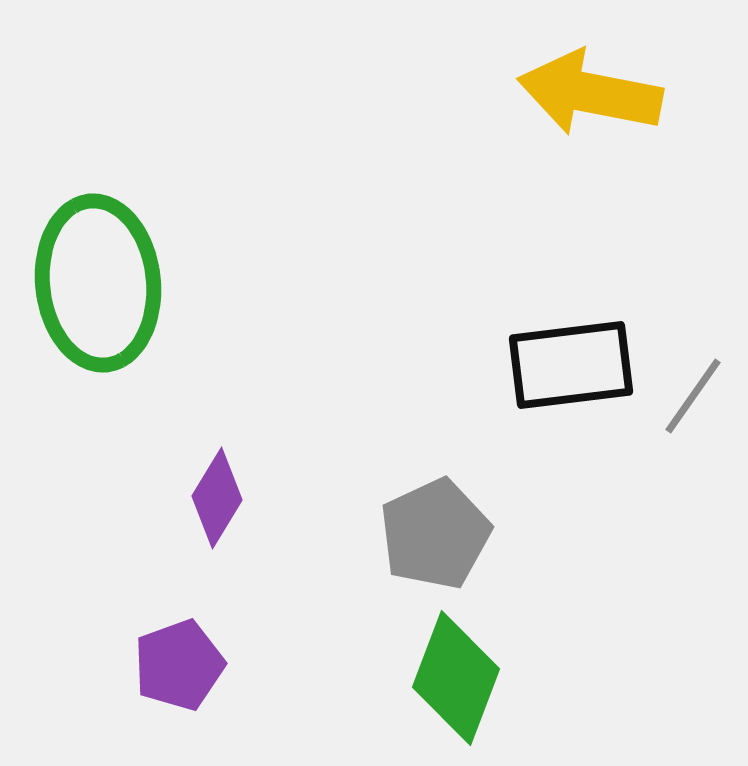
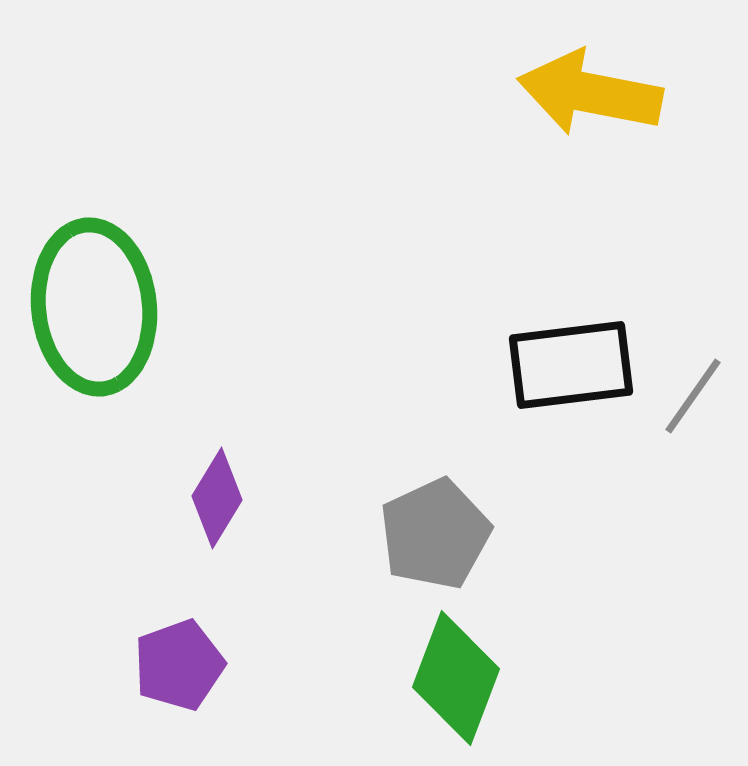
green ellipse: moved 4 px left, 24 px down
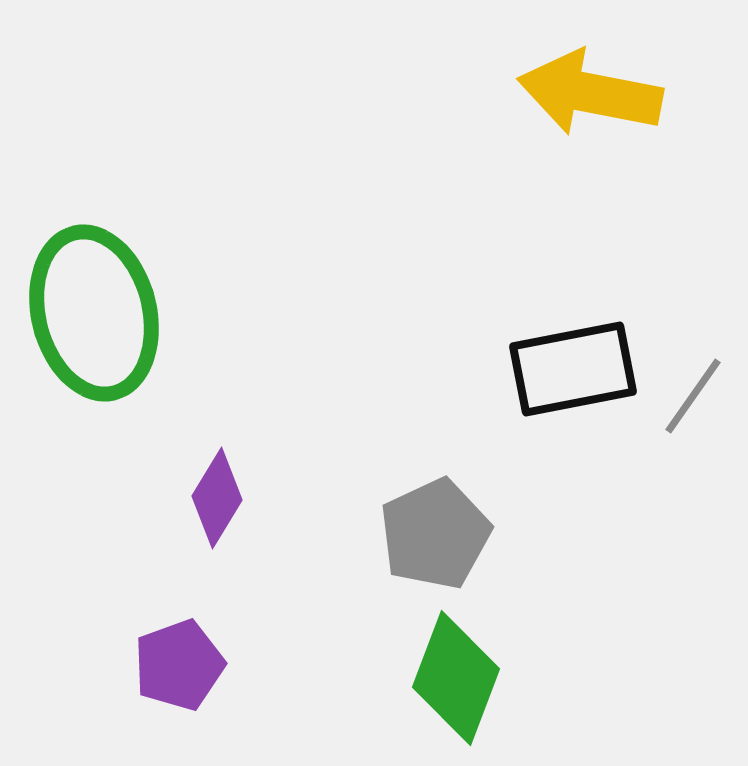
green ellipse: moved 6 px down; rotated 8 degrees counterclockwise
black rectangle: moved 2 px right, 4 px down; rotated 4 degrees counterclockwise
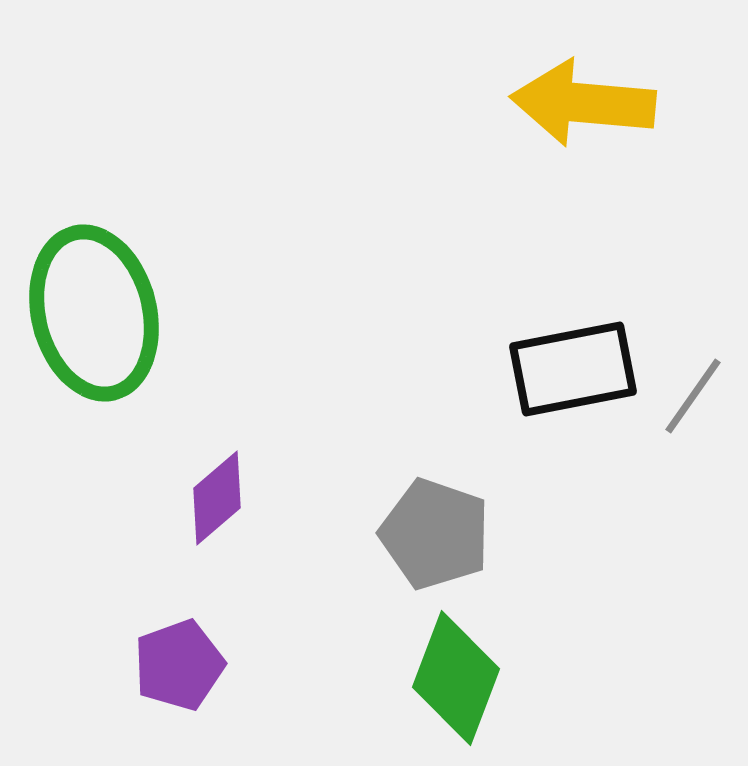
yellow arrow: moved 7 px left, 10 px down; rotated 6 degrees counterclockwise
purple diamond: rotated 18 degrees clockwise
gray pentagon: rotated 28 degrees counterclockwise
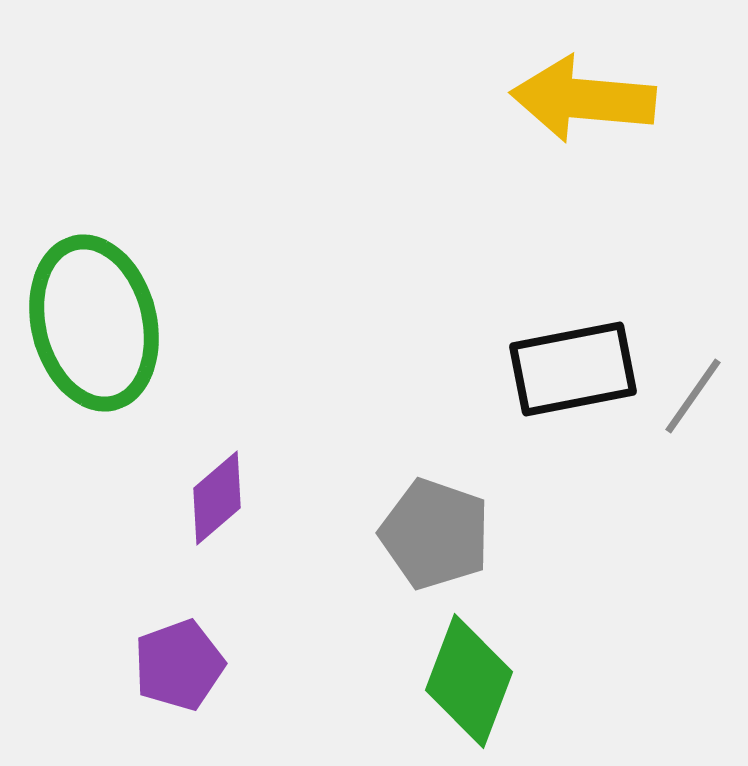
yellow arrow: moved 4 px up
green ellipse: moved 10 px down
green diamond: moved 13 px right, 3 px down
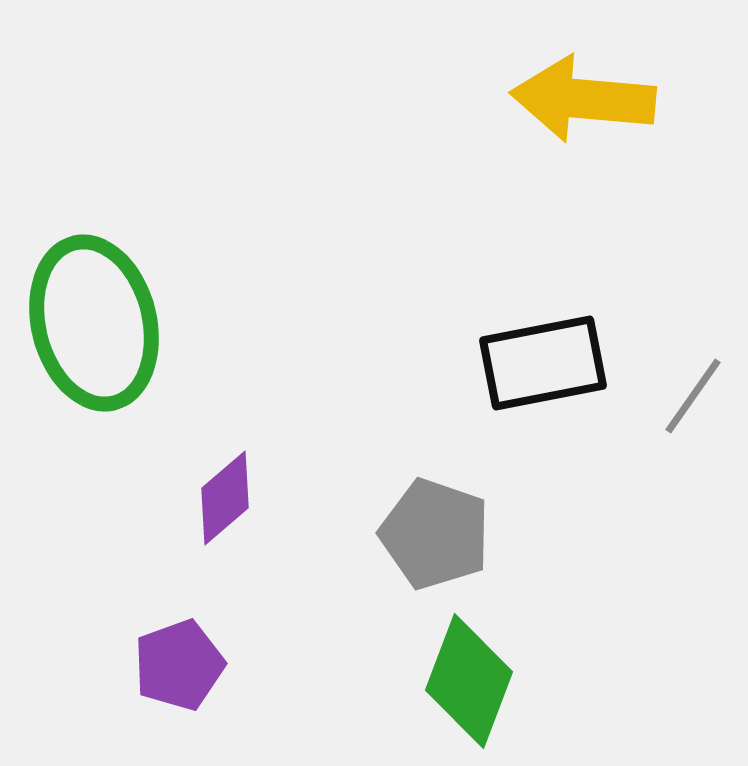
black rectangle: moved 30 px left, 6 px up
purple diamond: moved 8 px right
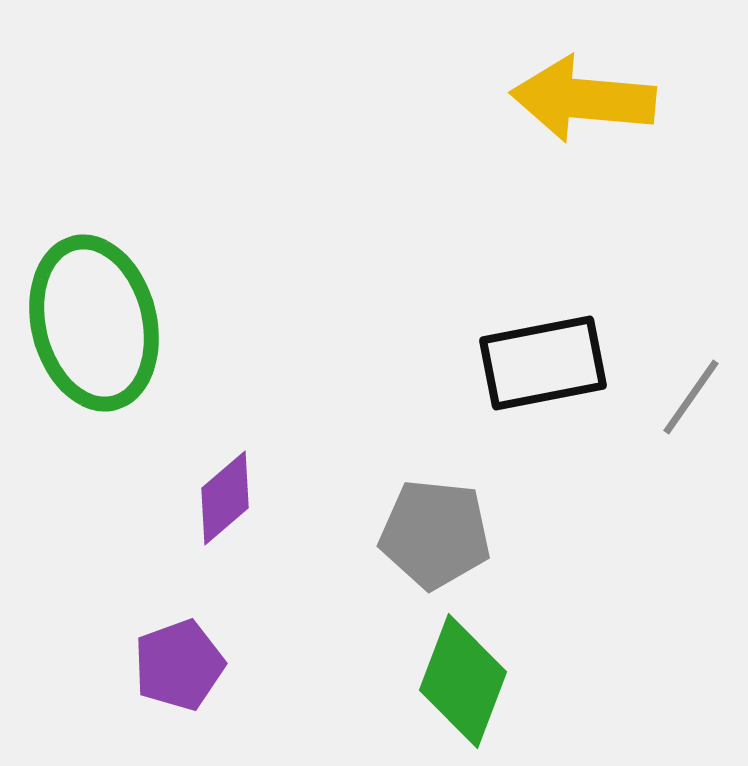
gray line: moved 2 px left, 1 px down
gray pentagon: rotated 13 degrees counterclockwise
green diamond: moved 6 px left
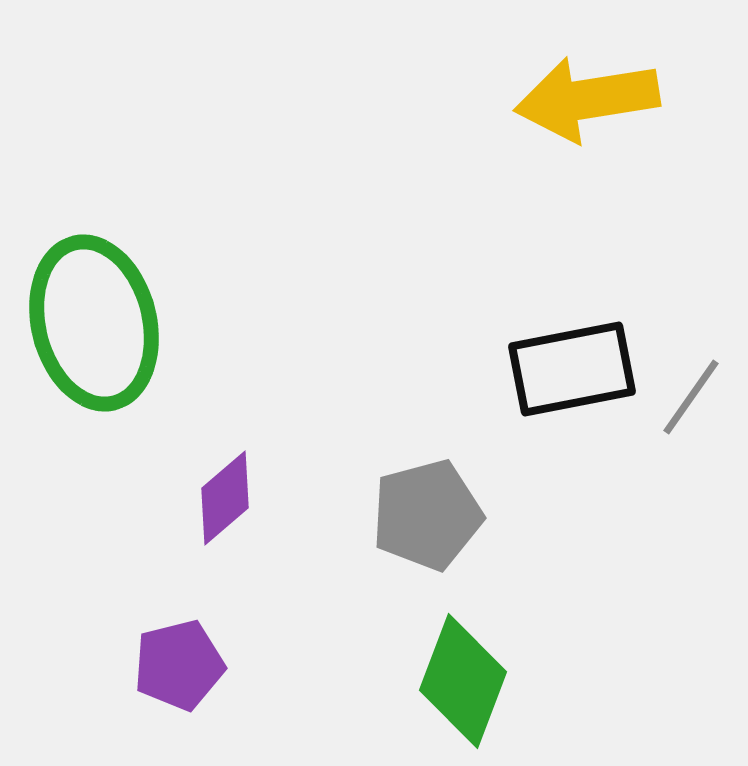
yellow arrow: moved 4 px right; rotated 14 degrees counterclockwise
black rectangle: moved 29 px right, 6 px down
gray pentagon: moved 8 px left, 19 px up; rotated 21 degrees counterclockwise
purple pentagon: rotated 6 degrees clockwise
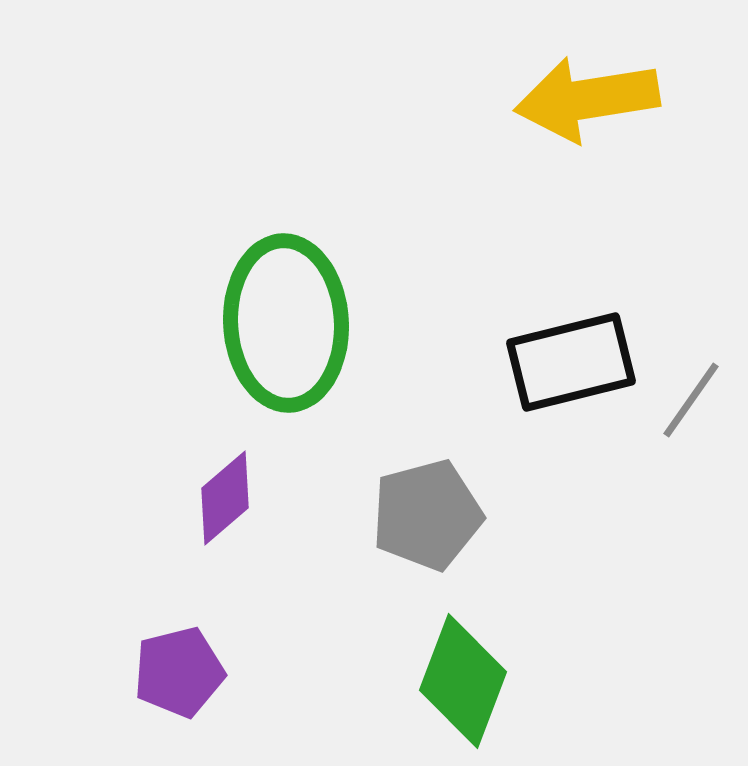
green ellipse: moved 192 px right; rotated 11 degrees clockwise
black rectangle: moved 1 px left, 7 px up; rotated 3 degrees counterclockwise
gray line: moved 3 px down
purple pentagon: moved 7 px down
